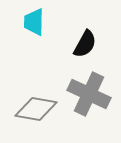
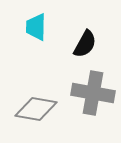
cyan trapezoid: moved 2 px right, 5 px down
gray cross: moved 4 px right, 1 px up; rotated 15 degrees counterclockwise
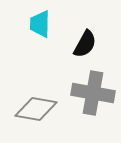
cyan trapezoid: moved 4 px right, 3 px up
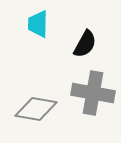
cyan trapezoid: moved 2 px left
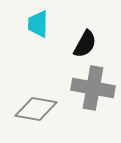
gray cross: moved 5 px up
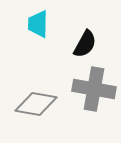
gray cross: moved 1 px right, 1 px down
gray diamond: moved 5 px up
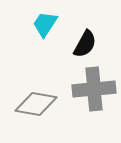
cyan trapezoid: moved 7 px right; rotated 32 degrees clockwise
gray cross: rotated 15 degrees counterclockwise
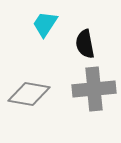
black semicircle: rotated 140 degrees clockwise
gray diamond: moved 7 px left, 10 px up
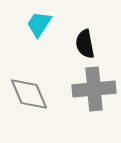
cyan trapezoid: moved 6 px left
gray diamond: rotated 57 degrees clockwise
